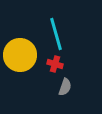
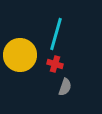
cyan line: rotated 32 degrees clockwise
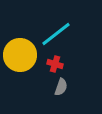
cyan line: rotated 36 degrees clockwise
gray semicircle: moved 4 px left
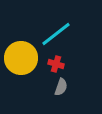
yellow circle: moved 1 px right, 3 px down
red cross: moved 1 px right
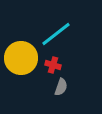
red cross: moved 3 px left, 1 px down
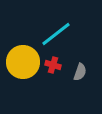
yellow circle: moved 2 px right, 4 px down
gray semicircle: moved 19 px right, 15 px up
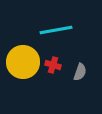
cyan line: moved 4 px up; rotated 28 degrees clockwise
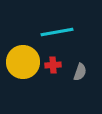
cyan line: moved 1 px right, 2 px down
red cross: rotated 21 degrees counterclockwise
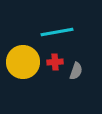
red cross: moved 2 px right, 3 px up
gray semicircle: moved 4 px left, 1 px up
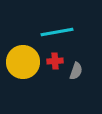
red cross: moved 1 px up
